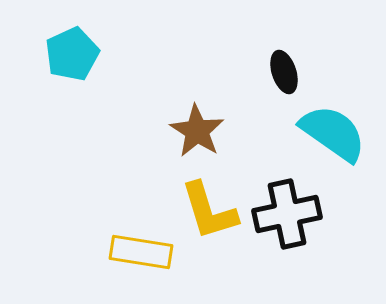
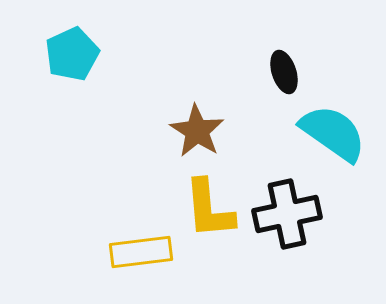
yellow L-shape: moved 2 px up; rotated 12 degrees clockwise
yellow rectangle: rotated 16 degrees counterclockwise
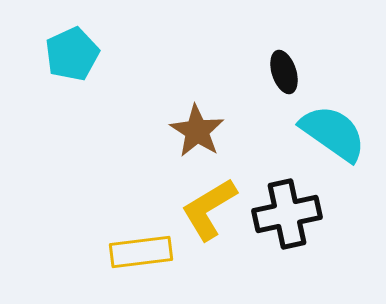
yellow L-shape: rotated 64 degrees clockwise
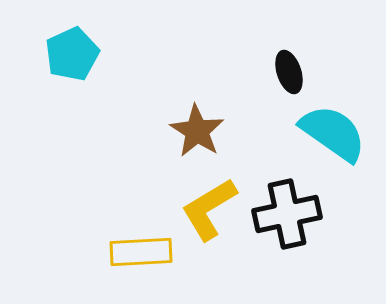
black ellipse: moved 5 px right
yellow rectangle: rotated 4 degrees clockwise
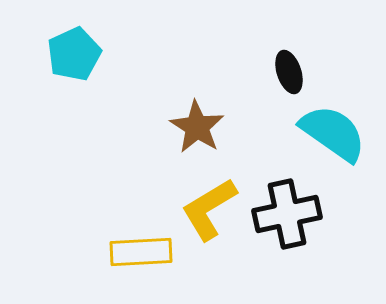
cyan pentagon: moved 2 px right
brown star: moved 4 px up
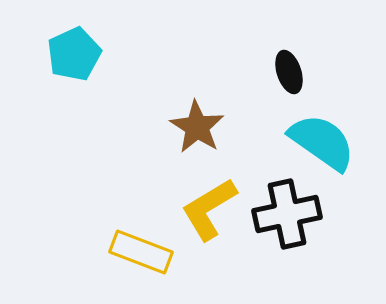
cyan semicircle: moved 11 px left, 9 px down
yellow rectangle: rotated 24 degrees clockwise
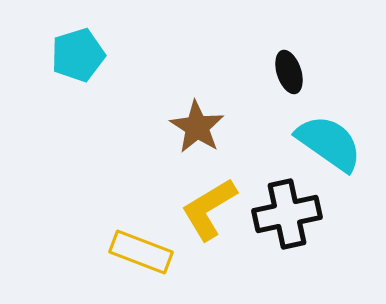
cyan pentagon: moved 4 px right, 1 px down; rotated 8 degrees clockwise
cyan semicircle: moved 7 px right, 1 px down
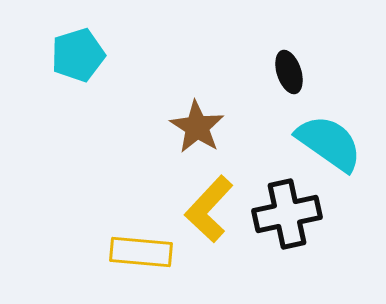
yellow L-shape: rotated 16 degrees counterclockwise
yellow rectangle: rotated 16 degrees counterclockwise
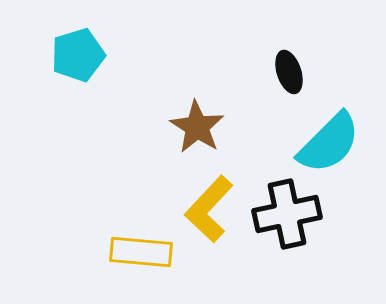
cyan semicircle: rotated 100 degrees clockwise
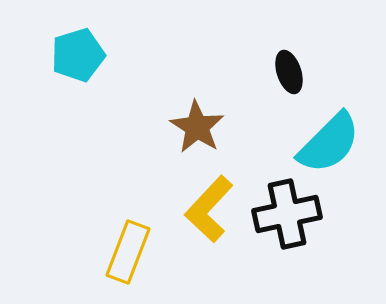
yellow rectangle: moved 13 px left; rotated 74 degrees counterclockwise
